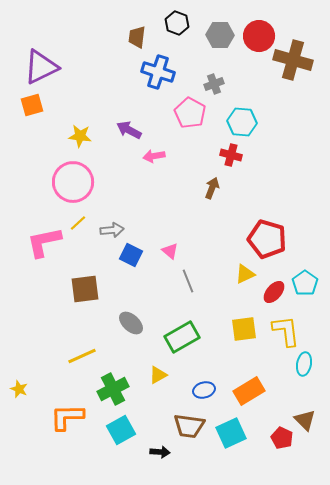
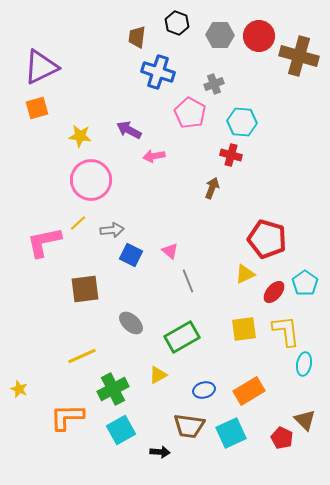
brown cross at (293, 60): moved 6 px right, 4 px up
orange square at (32, 105): moved 5 px right, 3 px down
pink circle at (73, 182): moved 18 px right, 2 px up
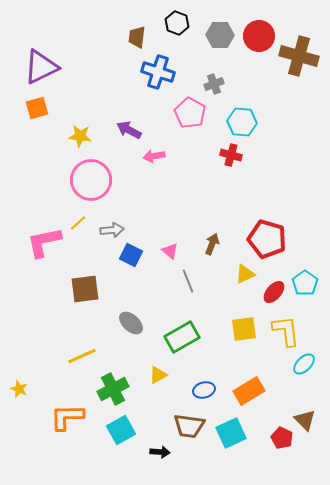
brown arrow at (212, 188): moved 56 px down
cyan ellipse at (304, 364): rotated 35 degrees clockwise
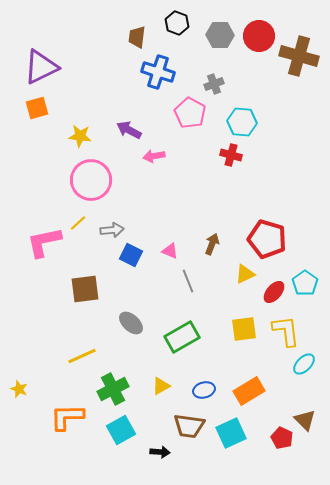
pink triangle at (170, 251): rotated 18 degrees counterclockwise
yellow triangle at (158, 375): moved 3 px right, 11 px down
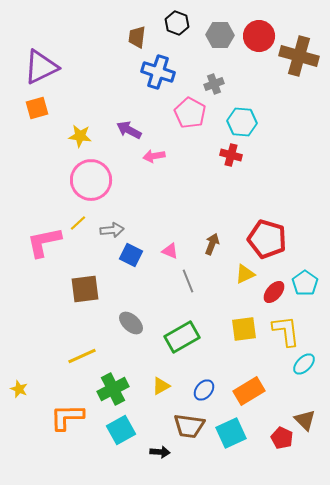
blue ellipse at (204, 390): rotated 35 degrees counterclockwise
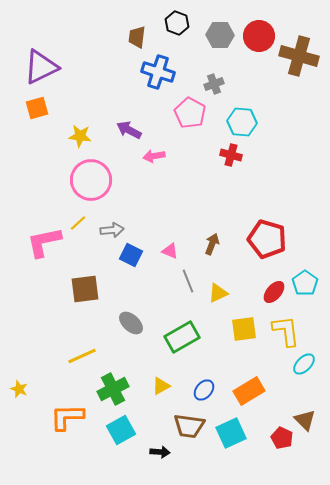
yellow triangle at (245, 274): moved 27 px left, 19 px down
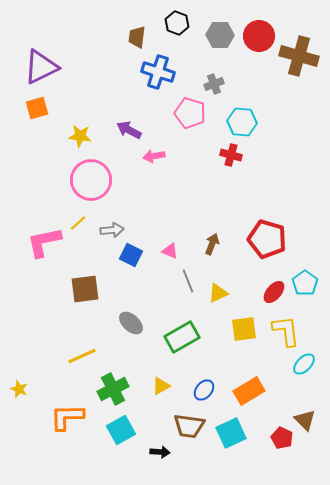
pink pentagon at (190, 113): rotated 12 degrees counterclockwise
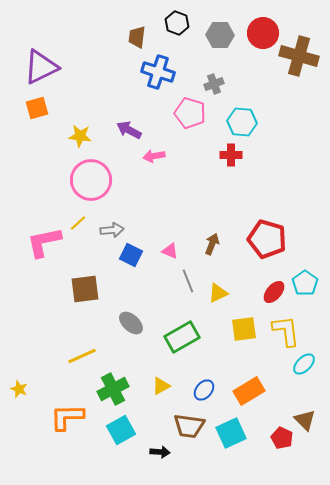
red circle at (259, 36): moved 4 px right, 3 px up
red cross at (231, 155): rotated 15 degrees counterclockwise
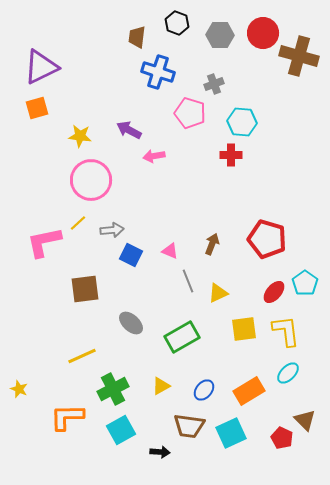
cyan ellipse at (304, 364): moved 16 px left, 9 px down
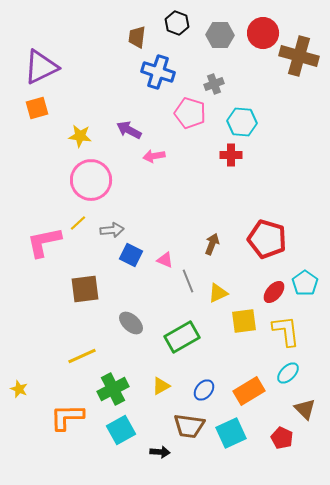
pink triangle at (170, 251): moved 5 px left, 9 px down
yellow square at (244, 329): moved 8 px up
brown triangle at (305, 420): moved 11 px up
